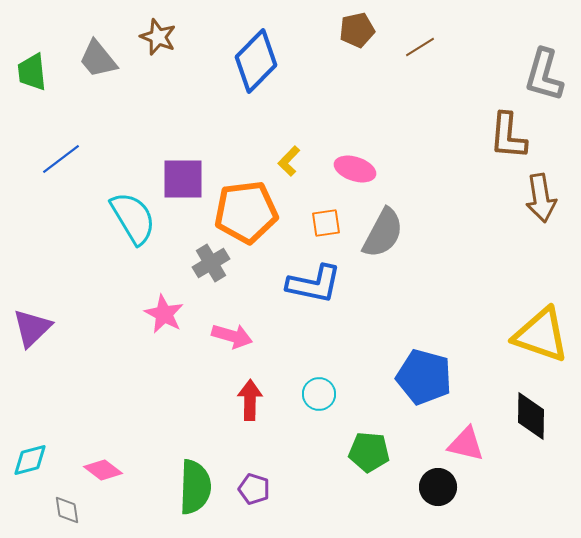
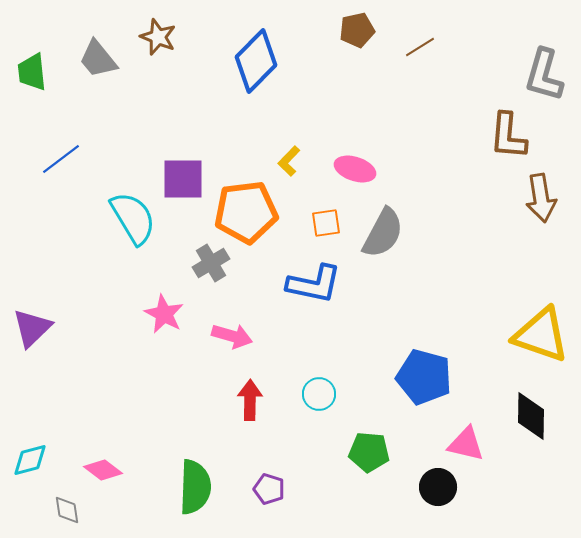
purple pentagon: moved 15 px right
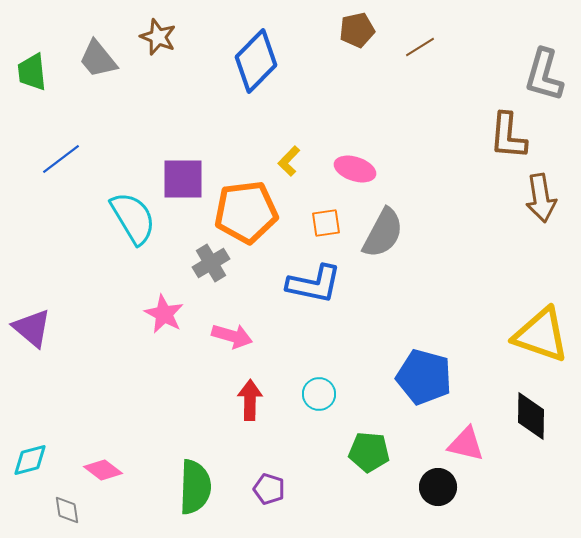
purple triangle: rotated 36 degrees counterclockwise
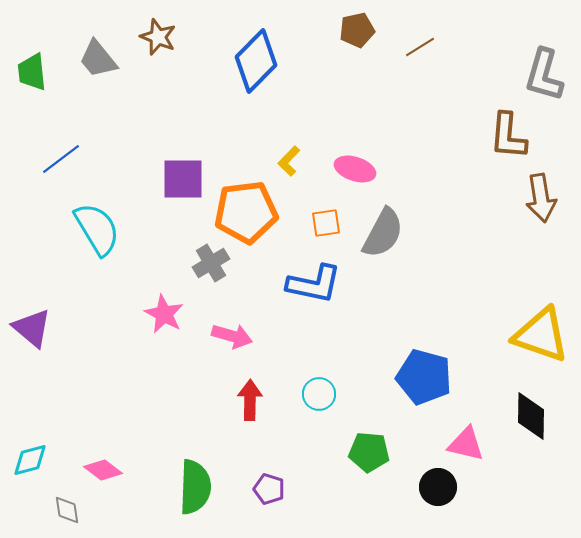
cyan semicircle: moved 36 px left, 11 px down
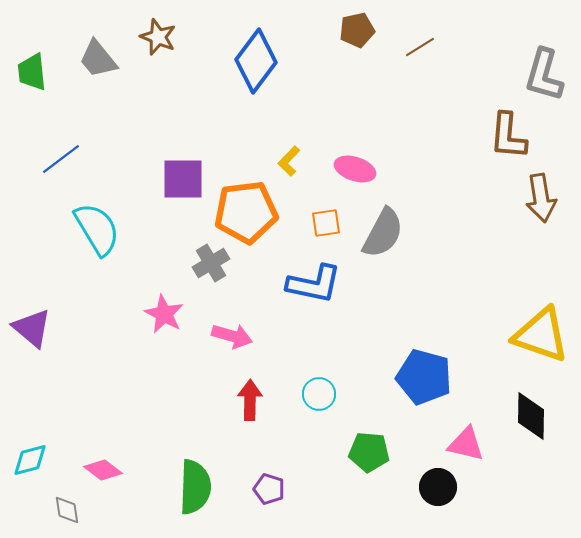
blue diamond: rotated 8 degrees counterclockwise
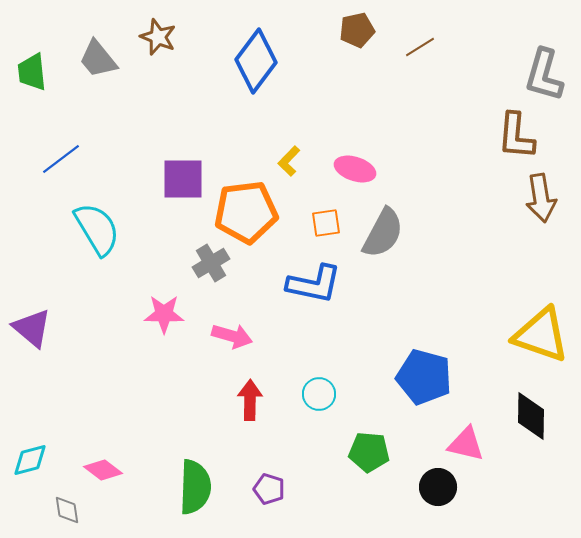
brown L-shape: moved 8 px right
pink star: rotated 27 degrees counterclockwise
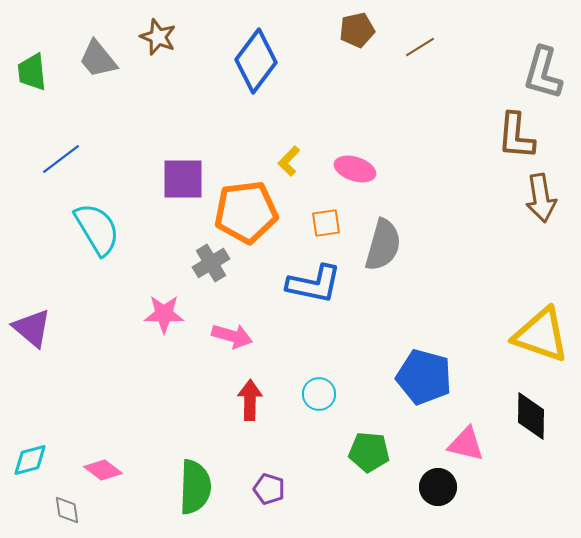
gray L-shape: moved 1 px left, 2 px up
gray semicircle: moved 12 px down; rotated 12 degrees counterclockwise
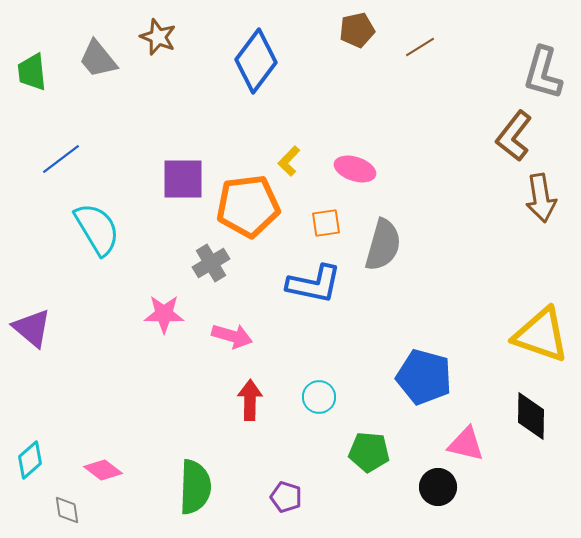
brown L-shape: moved 2 px left; rotated 33 degrees clockwise
orange pentagon: moved 2 px right, 6 px up
cyan circle: moved 3 px down
cyan diamond: rotated 27 degrees counterclockwise
purple pentagon: moved 17 px right, 8 px down
